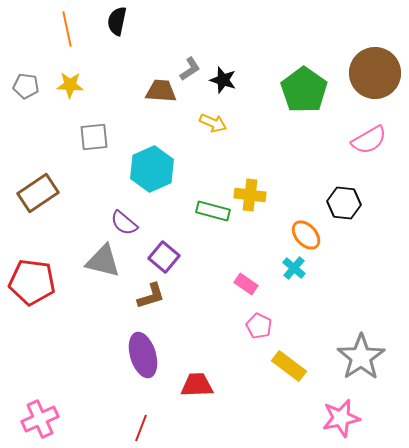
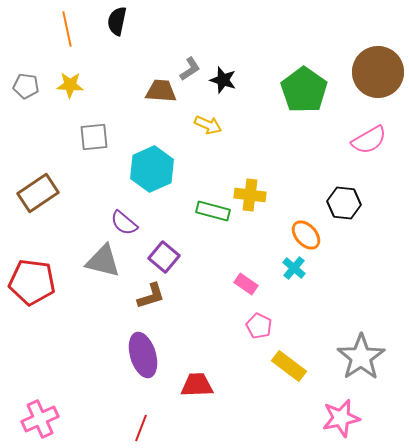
brown circle: moved 3 px right, 1 px up
yellow arrow: moved 5 px left, 2 px down
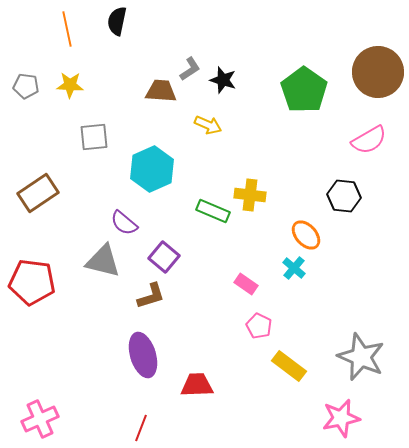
black hexagon: moved 7 px up
green rectangle: rotated 8 degrees clockwise
gray star: rotated 15 degrees counterclockwise
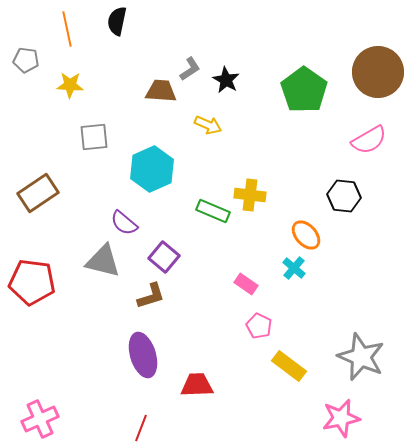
black star: moved 3 px right; rotated 12 degrees clockwise
gray pentagon: moved 26 px up
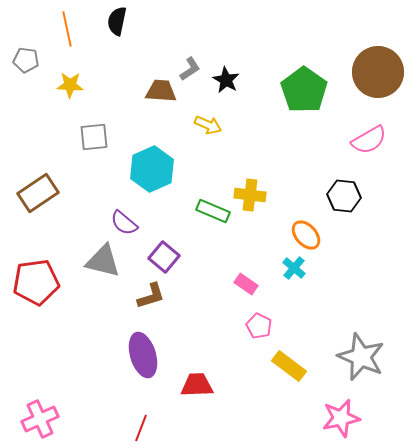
red pentagon: moved 4 px right; rotated 15 degrees counterclockwise
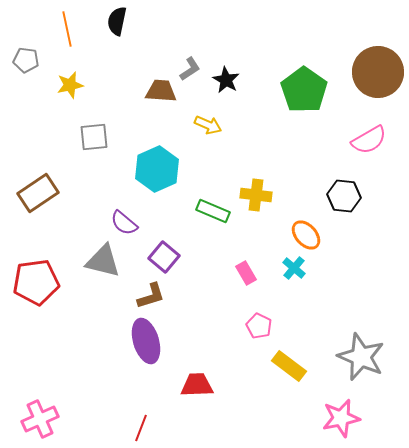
yellow star: rotated 16 degrees counterclockwise
cyan hexagon: moved 5 px right
yellow cross: moved 6 px right
pink rectangle: moved 11 px up; rotated 25 degrees clockwise
purple ellipse: moved 3 px right, 14 px up
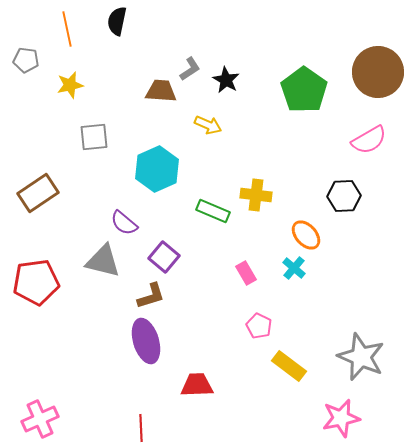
black hexagon: rotated 8 degrees counterclockwise
red line: rotated 24 degrees counterclockwise
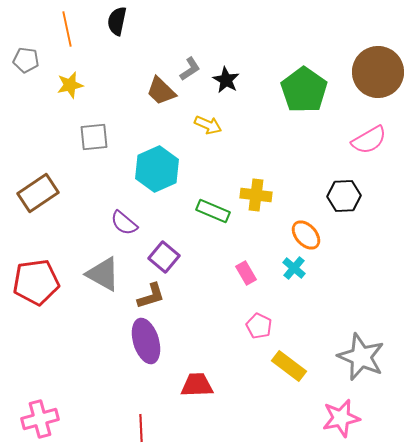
brown trapezoid: rotated 140 degrees counterclockwise
gray triangle: moved 13 px down; rotated 15 degrees clockwise
pink cross: rotated 9 degrees clockwise
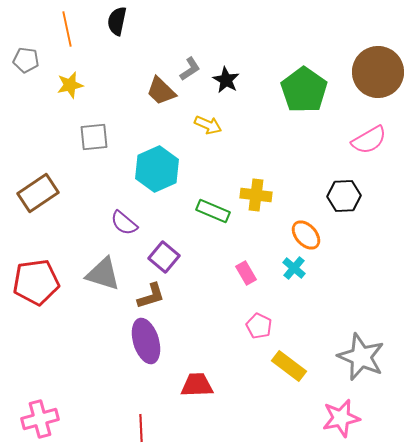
gray triangle: rotated 12 degrees counterclockwise
